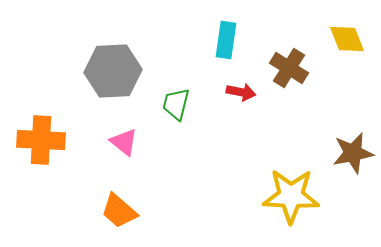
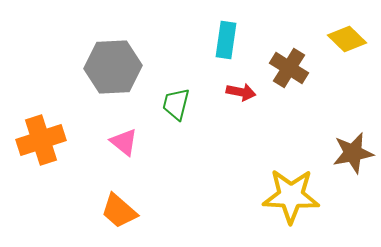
yellow diamond: rotated 24 degrees counterclockwise
gray hexagon: moved 4 px up
orange cross: rotated 21 degrees counterclockwise
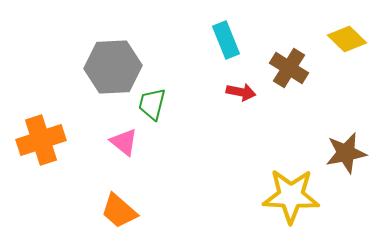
cyan rectangle: rotated 30 degrees counterclockwise
green trapezoid: moved 24 px left
brown star: moved 7 px left
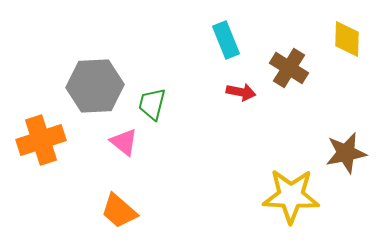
yellow diamond: rotated 48 degrees clockwise
gray hexagon: moved 18 px left, 19 px down
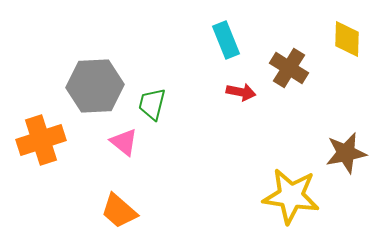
yellow star: rotated 6 degrees clockwise
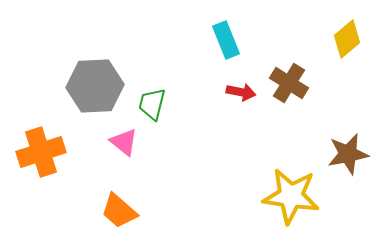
yellow diamond: rotated 48 degrees clockwise
brown cross: moved 15 px down
orange cross: moved 12 px down
brown star: moved 2 px right, 1 px down
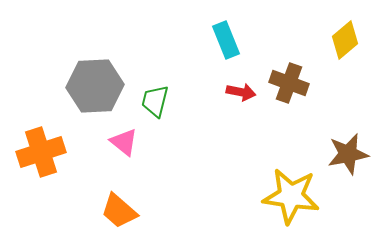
yellow diamond: moved 2 px left, 1 px down
brown cross: rotated 12 degrees counterclockwise
green trapezoid: moved 3 px right, 3 px up
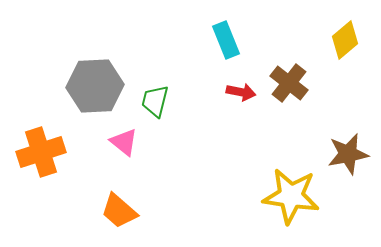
brown cross: rotated 18 degrees clockwise
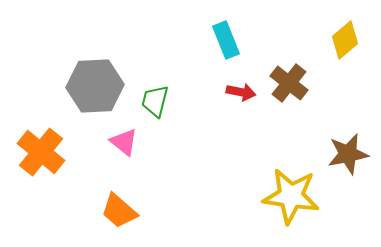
orange cross: rotated 33 degrees counterclockwise
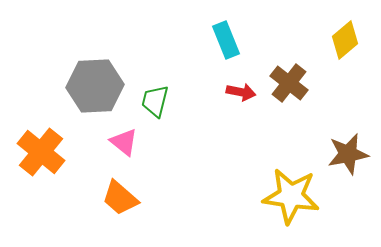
orange trapezoid: moved 1 px right, 13 px up
